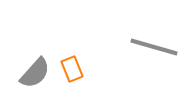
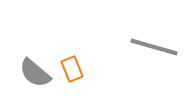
gray semicircle: rotated 88 degrees clockwise
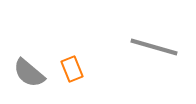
gray semicircle: moved 6 px left
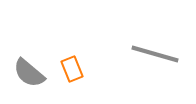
gray line: moved 1 px right, 7 px down
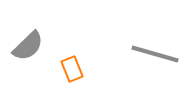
gray semicircle: moved 1 px left, 27 px up; rotated 84 degrees counterclockwise
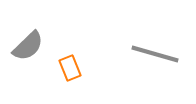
orange rectangle: moved 2 px left, 1 px up
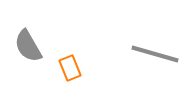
gray semicircle: rotated 104 degrees clockwise
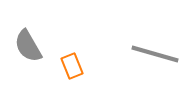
orange rectangle: moved 2 px right, 2 px up
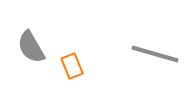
gray semicircle: moved 3 px right, 1 px down
